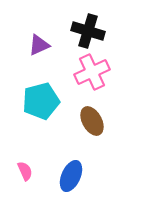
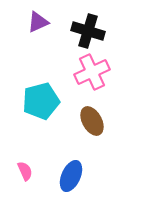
purple triangle: moved 1 px left, 23 px up
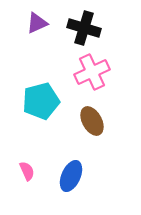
purple triangle: moved 1 px left, 1 px down
black cross: moved 4 px left, 3 px up
pink semicircle: moved 2 px right
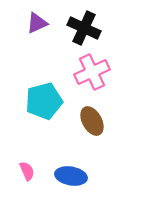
black cross: rotated 8 degrees clockwise
cyan pentagon: moved 3 px right
blue ellipse: rotated 76 degrees clockwise
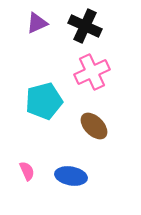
black cross: moved 1 px right, 2 px up
brown ellipse: moved 2 px right, 5 px down; rotated 16 degrees counterclockwise
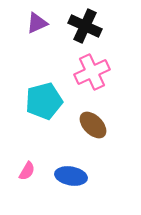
brown ellipse: moved 1 px left, 1 px up
pink semicircle: rotated 54 degrees clockwise
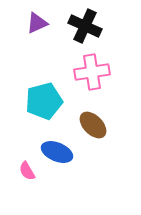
pink cross: rotated 16 degrees clockwise
pink semicircle: rotated 120 degrees clockwise
blue ellipse: moved 14 px left, 24 px up; rotated 12 degrees clockwise
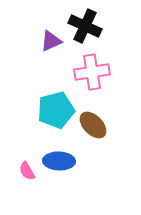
purple triangle: moved 14 px right, 18 px down
cyan pentagon: moved 12 px right, 9 px down
blue ellipse: moved 2 px right, 9 px down; rotated 20 degrees counterclockwise
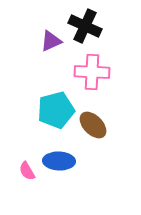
pink cross: rotated 12 degrees clockwise
